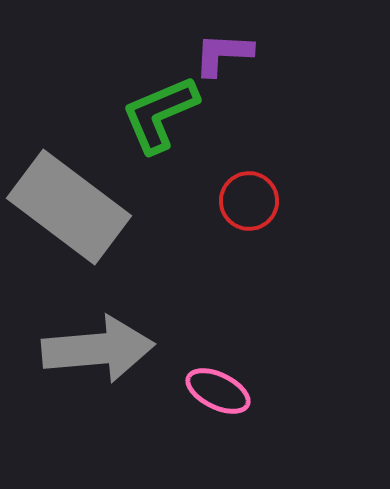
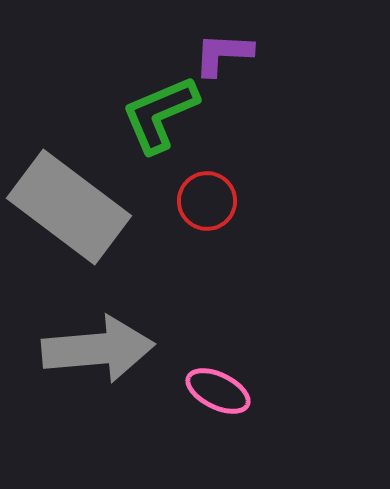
red circle: moved 42 px left
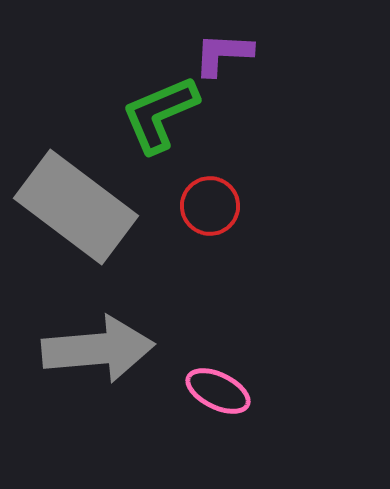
red circle: moved 3 px right, 5 px down
gray rectangle: moved 7 px right
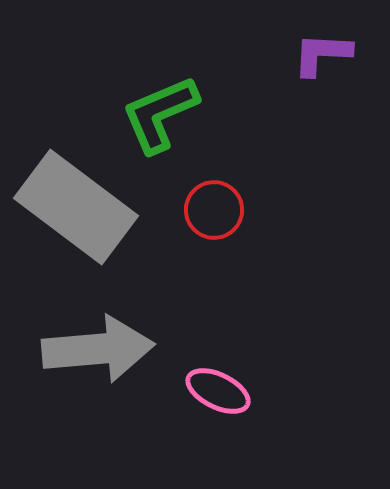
purple L-shape: moved 99 px right
red circle: moved 4 px right, 4 px down
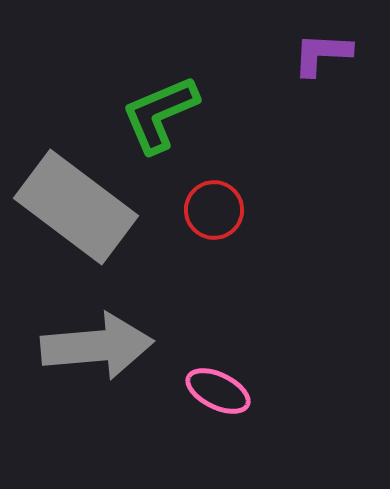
gray arrow: moved 1 px left, 3 px up
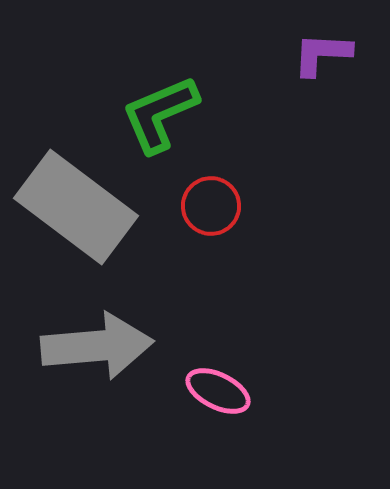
red circle: moved 3 px left, 4 px up
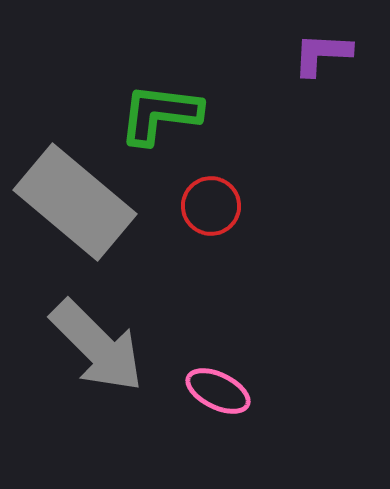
green L-shape: rotated 30 degrees clockwise
gray rectangle: moved 1 px left, 5 px up; rotated 3 degrees clockwise
gray arrow: rotated 50 degrees clockwise
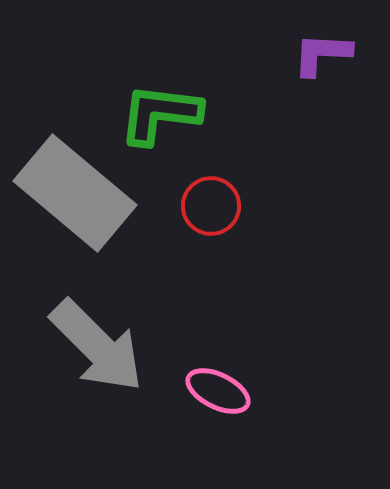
gray rectangle: moved 9 px up
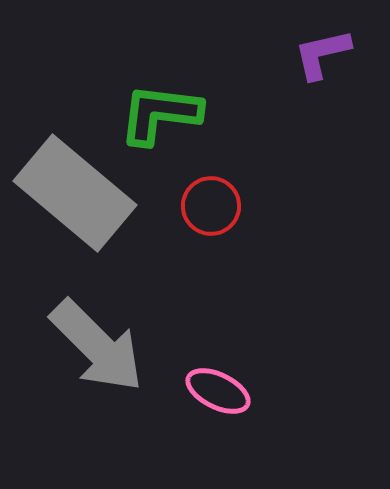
purple L-shape: rotated 16 degrees counterclockwise
